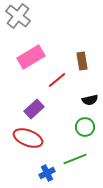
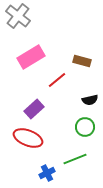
brown rectangle: rotated 66 degrees counterclockwise
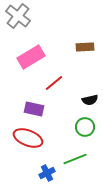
brown rectangle: moved 3 px right, 14 px up; rotated 18 degrees counterclockwise
red line: moved 3 px left, 3 px down
purple rectangle: rotated 54 degrees clockwise
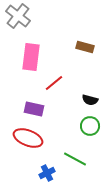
brown rectangle: rotated 18 degrees clockwise
pink rectangle: rotated 52 degrees counterclockwise
black semicircle: rotated 28 degrees clockwise
green circle: moved 5 px right, 1 px up
green line: rotated 50 degrees clockwise
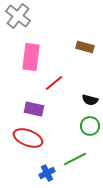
green line: rotated 55 degrees counterclockwise
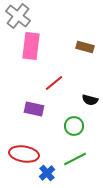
pink rectangle: moved 11 px up
green circle: moved 16 px left
red ellipse: moved 4 px left, 16 px down; rotated 12 degrees counterclockwise
blue cross: rotated 14 degrees counterclockwise
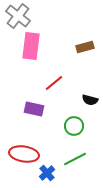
brown rectangle: rotated 30 degrees counterclockwise
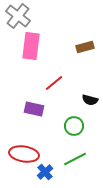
blue cross: moved 2 px left, 1 px up
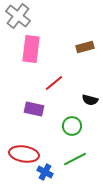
pink rectangle: moved 3 px down
green circle: moved 2 px left
blue cross: rotated 21 degrees counterclockwise
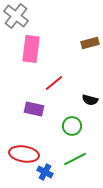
gray cross: moved 2 px left
brown rectangle: moved 5 px right, 4 px up
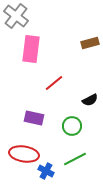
black semicircle: rotated 42 degrees counterclockwise
purple rectangle: moved 9 px down
blue cross: moved 1 px right, 1 px up
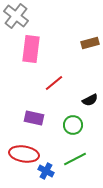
green circle: moved 1 px right, 1 px up
